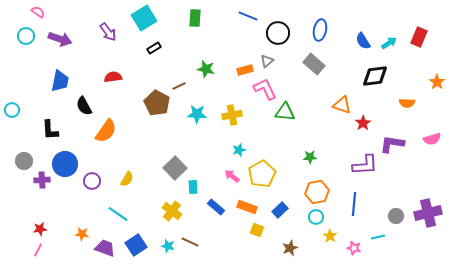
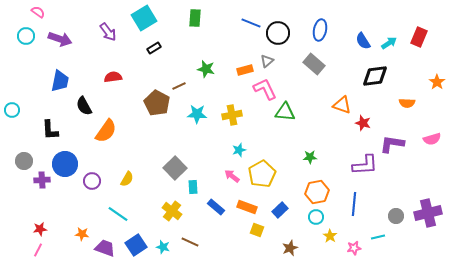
blue line at (248, 16): moved 3 px right, 7 px down
red star at (363, 123): rotated 21 degrees counterclockwise
cyan star at (168, 246): moved 5 px left, 1 px down
pink star at (354, 248): rotated 24 degrees counterclockwise
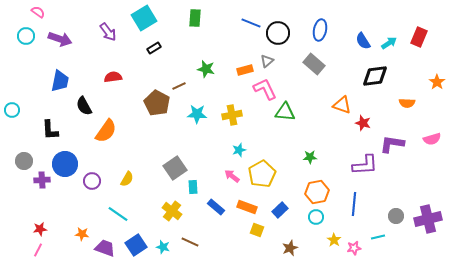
gray square at (175, 168): rotated 10 degrees clockwise
purple cross at (428, 213): moved 6 px down
yellow star at (330, 236): moved 4 px right, 4 px down
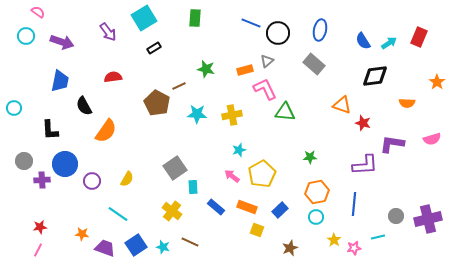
purple arrow at (60, 39): moved 2 px right, 3 px down
cyan circle at (12, 110): moved 2 px right, 2 px up
red star at (40, 229): moved 2 px up
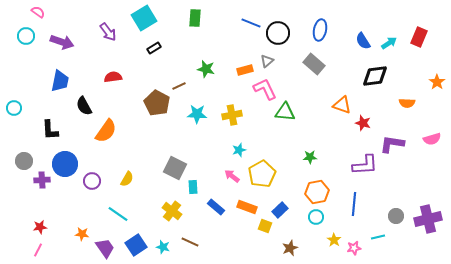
gray square at (175, 168): rotated 30 degrees counterclockwise
yellow square at (257, 230): moved 8 px right, 4 px up
purple trapezoid at (105, 248): rotated 35 degrees clockwise
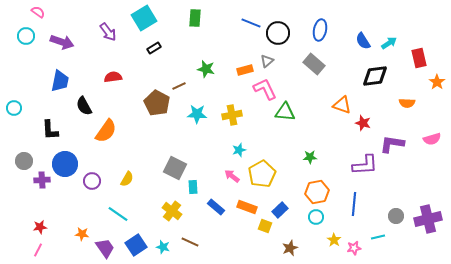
red rectangle at (419, 37): moved 21 px down; rotated 36 degrees counterclockwise
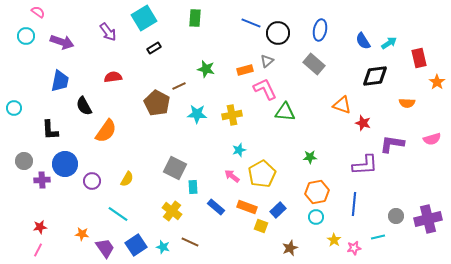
blue rectangle at (280, 210): moved 2 px left
yellow square at (265, 226): moved 4 px left
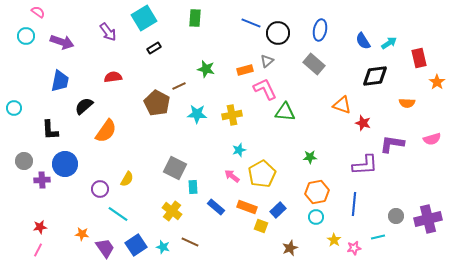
black semicircle at (84, 106): rotated 78 degrees clockwise
purple circle at (92, 181): moved 8 px right, 8 px down
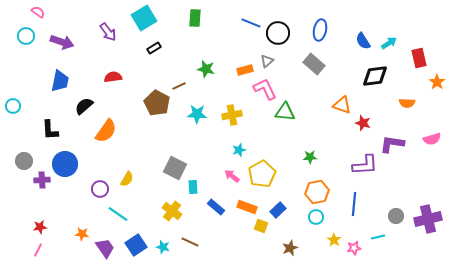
cyan circle at (14, 108): moved 1 px left, 2 px up
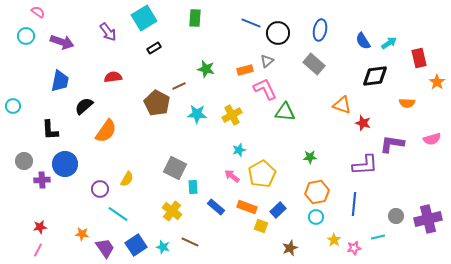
yellow cross at (232, 115): rotated 18 degrees counterclockwise
